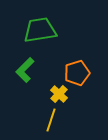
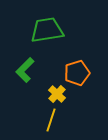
green trapezoid: moved 7 px right
yellow cross: moved 2 px left
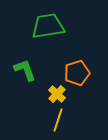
green trapezoid: moved 1 px right, 4 px up
green L-shape: rotated 115 degrees clockwise
yellow line: moved 7 px right
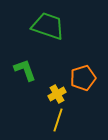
green trapezoid: rotated 28 degrees clockwise
orange pentagon: moved 6 px right, 5 px down
yellow cross: rotated 18 degrees clockwise
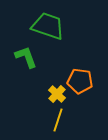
green L-shape: moved 1 px right, 13 px up
orange pentagon: moved 3 px left, 3 px down; rotated 25 degrees clockwise
yellow cross: rotated 18 degrees counterclockwise
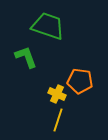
yellow cross: rotated 18 degrees counterclockwise
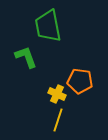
green trapezoid: rotated 120 degrees counterclockwise
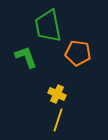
orange pentagon: moved 2 px left, 28 px up
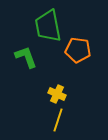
orange pentagon: moved 3 px up
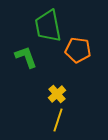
yellow cross: rotated 24 degrees clockwise
